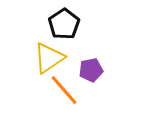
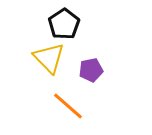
yellow triangle: rotated 40 degrees counterclockwise
orange line: moved 4 px right, 16 px down; rotated 8 degrees counterclockwise
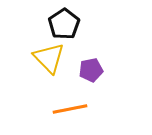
orange line: moved 2 px right, 3 px down; rotated 52 degrees counterclockwise
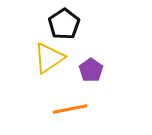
yellow triangle: rotated 40 degrees clockwise
purple pentagon: rotated 25 degrees counterclockwise
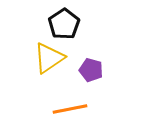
purple pentagon: rotated 20 degrees counterclockwise
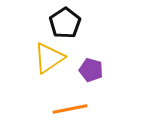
black pentagon: moved 1 px right, 1 px up
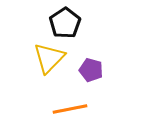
yellow triangle: rotated 12 degrees counterclockwise
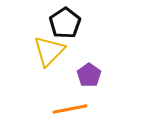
yellow triangle: moved 7 px up
purple pentagon: moved 2 px left, 5 px down; rotated 20 degrees clockwise
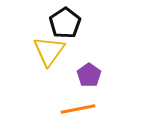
yellow triangle: rotated 8 degrees counterclockwise
orange line: moved 8 px right
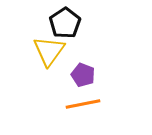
purple pentagon: moved 6 px left; rotated 15 degrees counterclockwise
orange line: moved 5 px right, 5 px up
